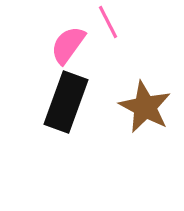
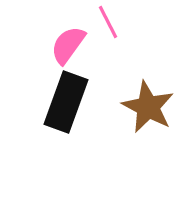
brown star: moved 3 px right
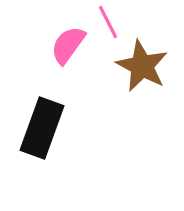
black rectangle: moved 24 px left, 26 px down
brown star: moved 6 px left, 41 px up
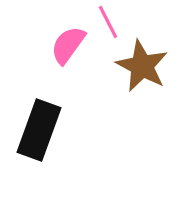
black rectangle: moved 3 px left, 2 px down
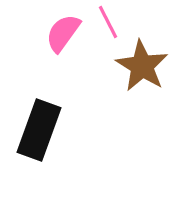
pink semicircle: moved 5 px left, 12 px up
brown star: rotated 4 degrees clockwise
